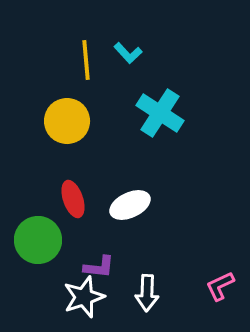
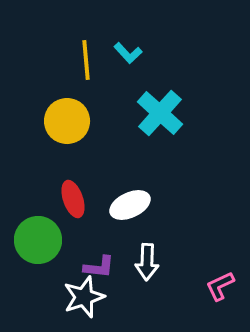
cyan cross: rotated 9 degrees clockwise
white arrow: moved 31 px up
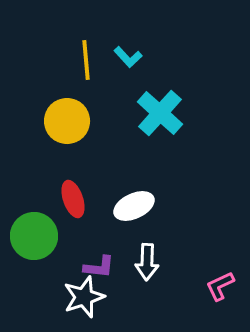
cyan L-shape: moved 4 px down
white ellipse: moved 4 px right, 1 px down
green circle: moved 4 px left, 4 px up
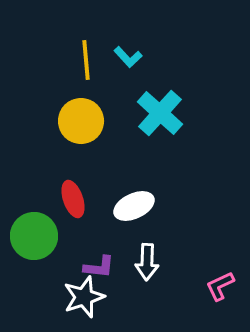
yellow circle: moved 14 px right
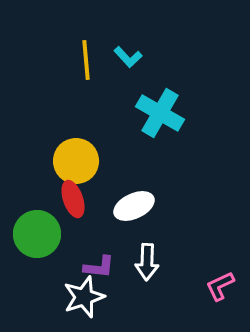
cyan cross: rotated 12 degrees counterclockwise
yellow circle: moved 5 px left, 40 px down
green circle: moved 3 px right, 2 px up
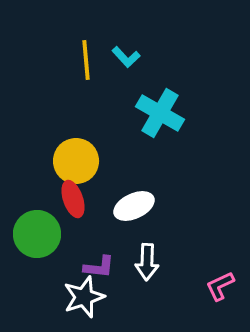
cyan L-shape: moved 2 px left
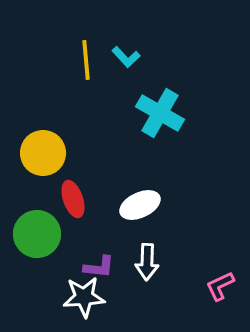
yellow circle: moved 33 px left, 8 px up
white ellipse: moved 6 px right, 1 px up
white star: rotated 15 degrees clockwise
